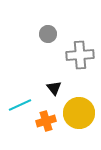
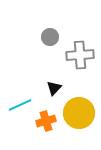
gray circle: moved 2 px right, 3 px down
black triangle: rotated 21 degrees clockwise
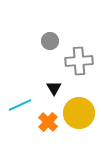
gray circle: moved 4 px down
gray cross: moved 1 px left, 6 px down
black triangle: rotated 14 degrees counterclockwise
orange cross: moved 2 px right, 1 px down; rotated 30 degrees counterclockwise
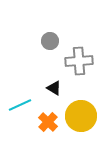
black triangle: rotated 28 degrees counterclockwise
yellow circle: moved 2 px right, 3 px down
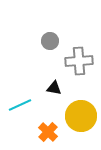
black triangle: rotated 21 degrees counterclockwise
orange cross: moved 10 px down
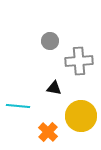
cyan line: moved 2 px left, 1 px down; rotated 30 degrees clockwise
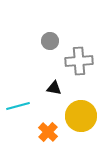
cyan line: rotated 20 degrees counterclockwise
